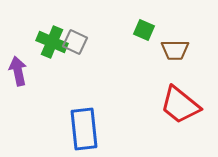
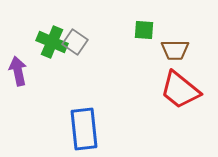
green square: rotated 20 degrees counterclockwise
gray square: rotated 10 degrees clockwise
red trapezoid: moved 15 px up
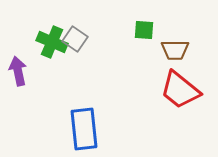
gray square: moved 3 px up
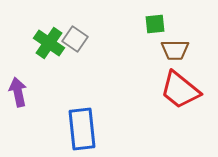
green square: moved 11 px right, 6 px up; rotated 10 degrees counterclockwise
green cross: moved 3 px left, 1 px down; rotated 12 degrees clockwise
purple arrow: moved 21 px down
blue rectangle: moved 2 px left
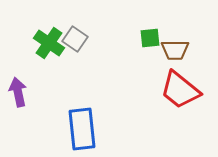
green square: moved 5 px left, 14 px down
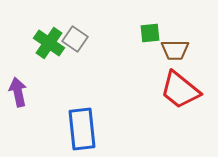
green square: moved 5 px up
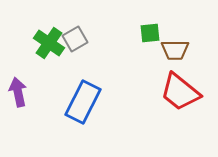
gray square: rotated 25 degrees clockwise
red trapezoid: moved 2 px down
blue rectangle: moved 1 px right, 27 px up; rotated 33 degrees clockwise
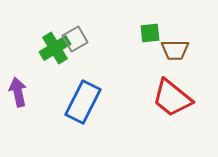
green cross: moved 6 px right, 5 px down; rotated 24 degrees clockwise
red trapezoid: moved 8 px left, 6 px down
